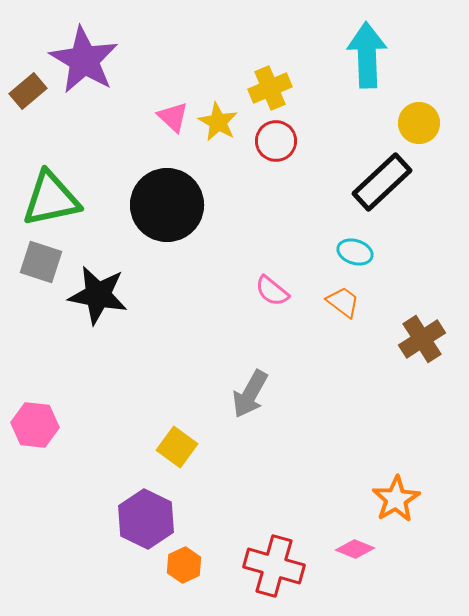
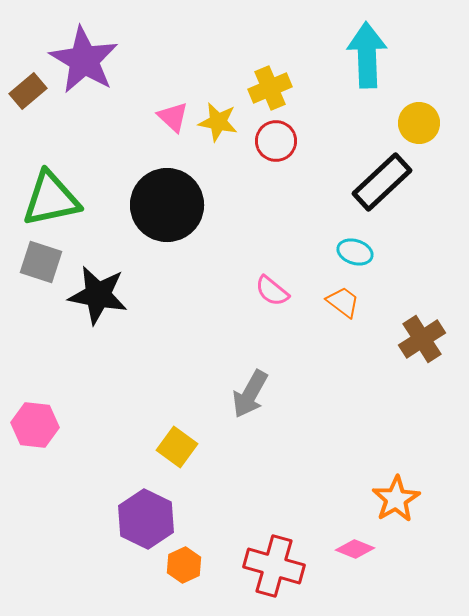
yellow star: rotated 18 degrees counterclockwise
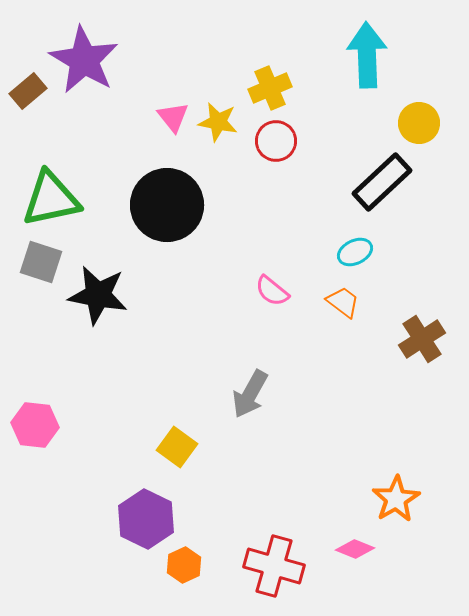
pink triangle: rotated 8 degrees clockwise
cyan ellipse: rotated 44 degrees counterclockwise
